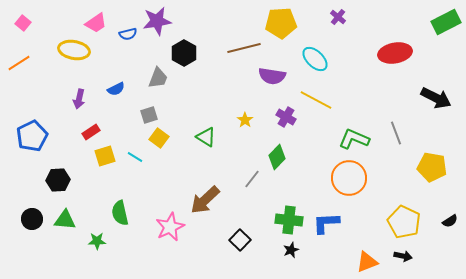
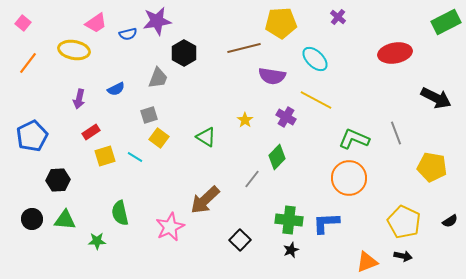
orange line at (19, 63): moved 9 px right; rotated 20 degrees counterclockwise
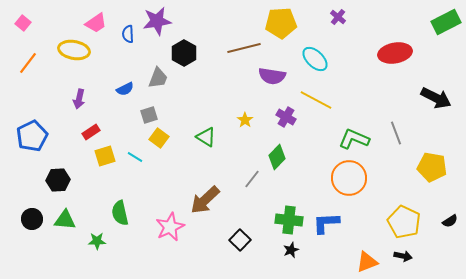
blue semicircle at (128, 34): rotated 102 degrees clockwise
blue semicircle at (116, 89): moved 9 px right
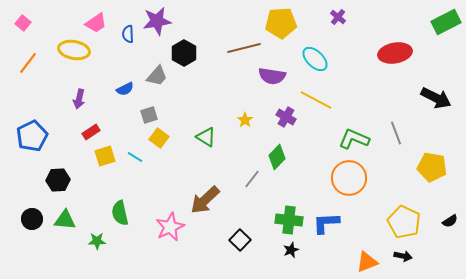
gray trapezoid at (158, 78): moved 1 px left, 2 px up; rotated 20 degrees clockwise
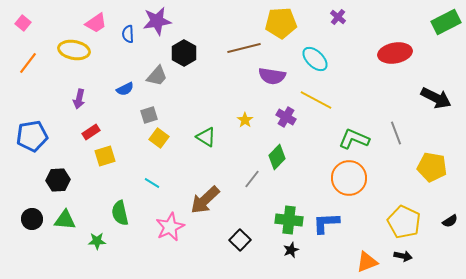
blue pentagon at (32, 136): rotated 16 degrees clockwise
cyan line at (135, 157): moved 17 px right, 26 px down
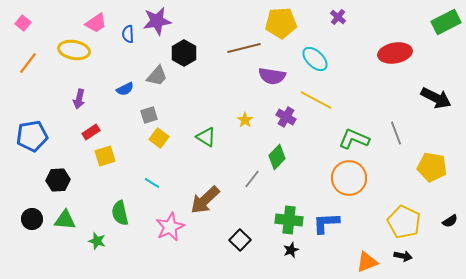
green star at (97, 241): rotated 18 degrees clockwise
